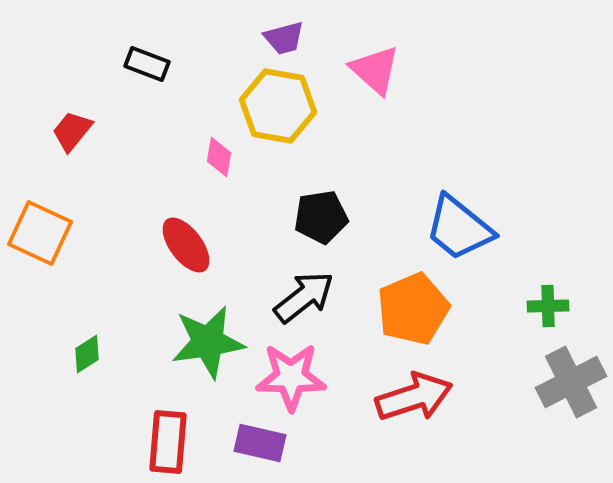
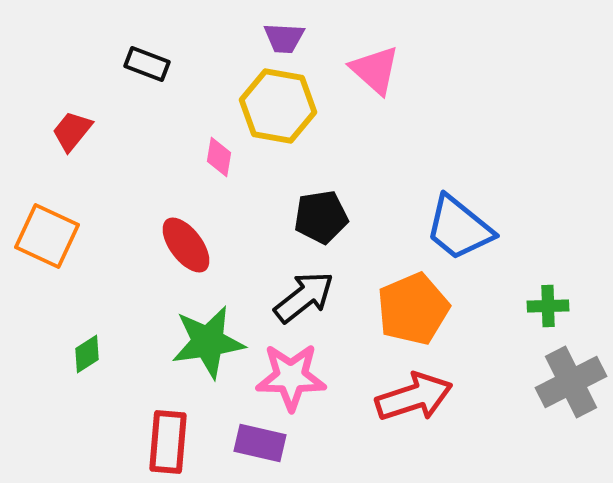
purple trapezoid: rotated 18 degrees clockwise
orange square: moved 7 px right, 3 px down
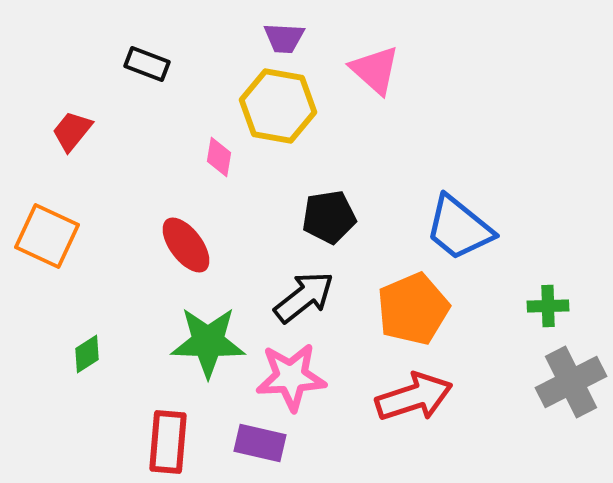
black pentagon: moved 8 px right
green star: rotated 10 degrees clockwise
pink star: rotated 4 degrees counterclockwise
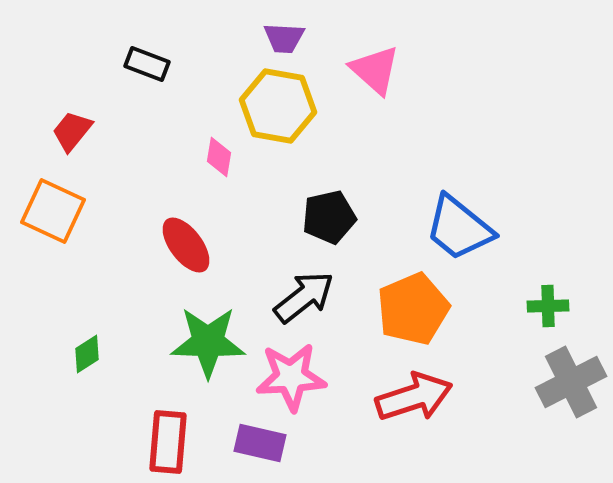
black pentagon: rotated 4 degrees counterclockwise
orange square: moved 6 px right, 25 px up
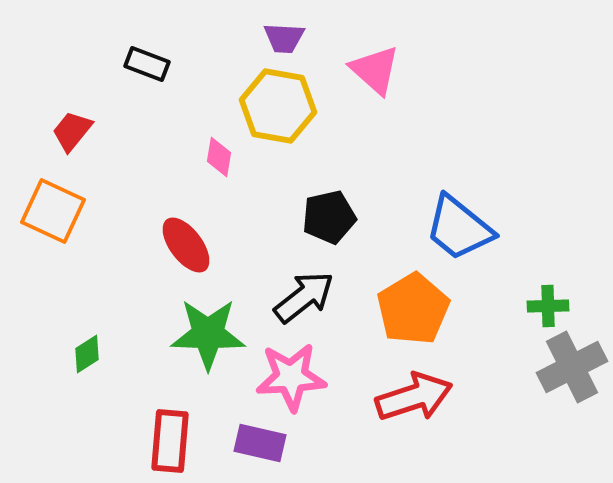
orange pentagon: rotated 8 degrees counterclockwise
green star: moved 8 px up
gray cross: moved 1 px right, 15 px up
red rectangle: moved 2 px right, 1 px up
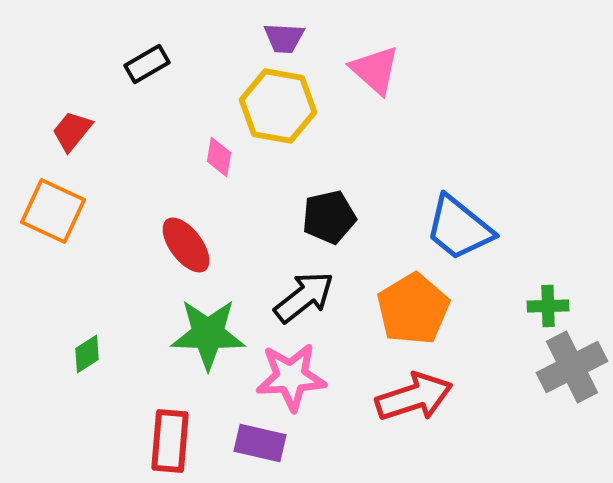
black rectangle: rotated 51 degrees counterclockwise
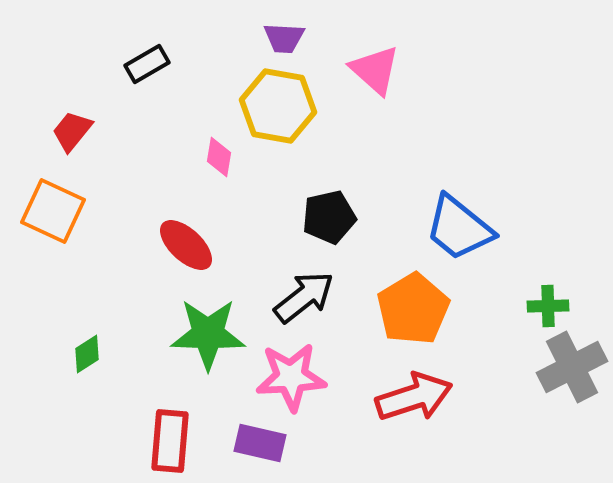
red ellipse: rotated 10 degrees counterclockwise
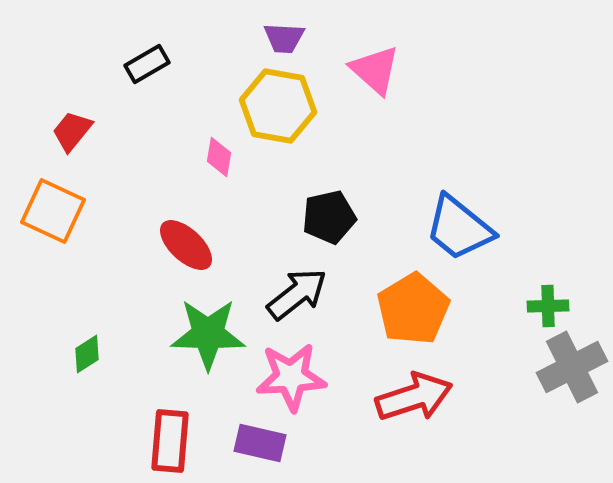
black arrow: moved 7 px left, 3 px up
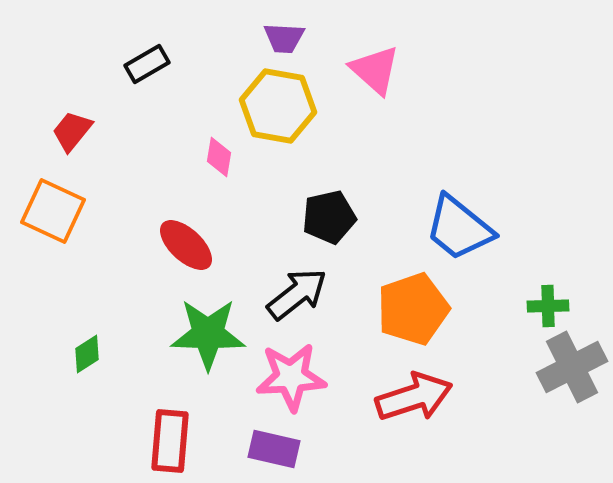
orange pentagon: rotated 12 degrees clockwise
purple rectangle: moved 14 px right, 6 px down
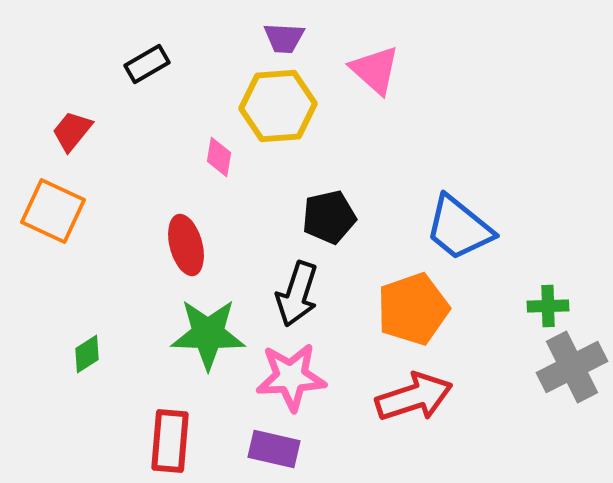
yellow hexagon: rotated 14 degrees counterclockwise
red ellipse: rotated 32 degrees clockwise
black arrow: rotated 146 degrees clockwise
